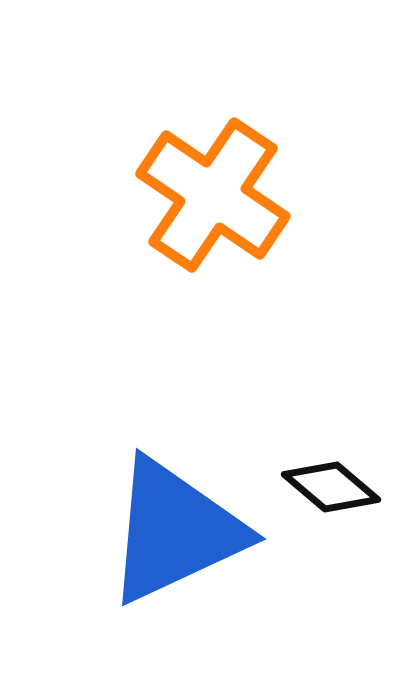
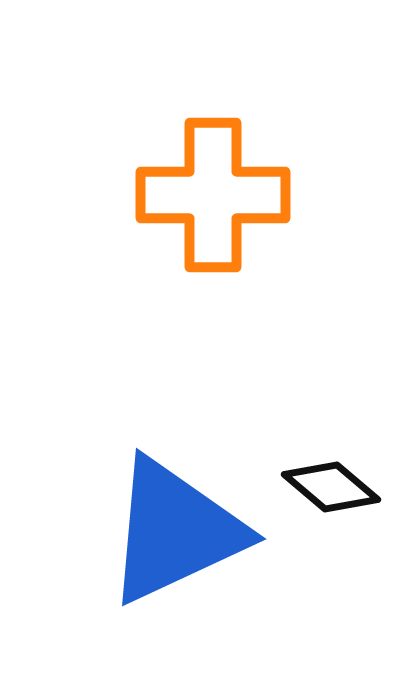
orange cross: rotated 34 degrees counterclockwise
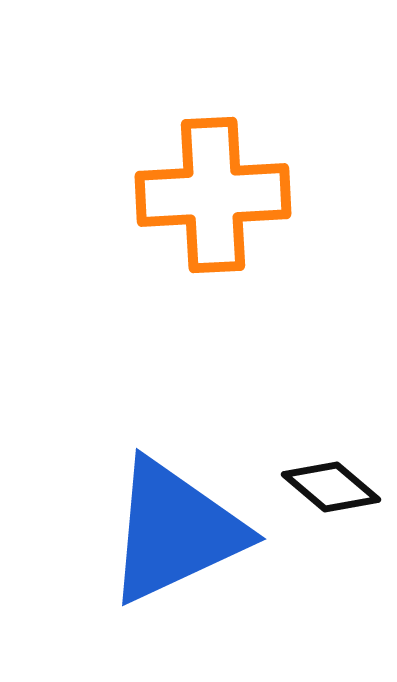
orange cross: rotated 3 degrees counterclockwise
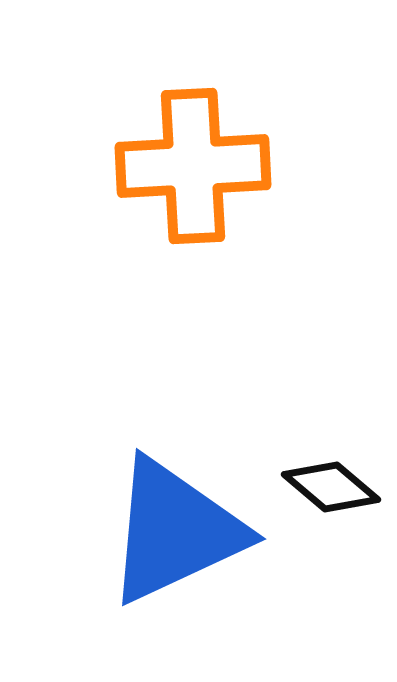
orange cross: moved 20 px left, 29 px up
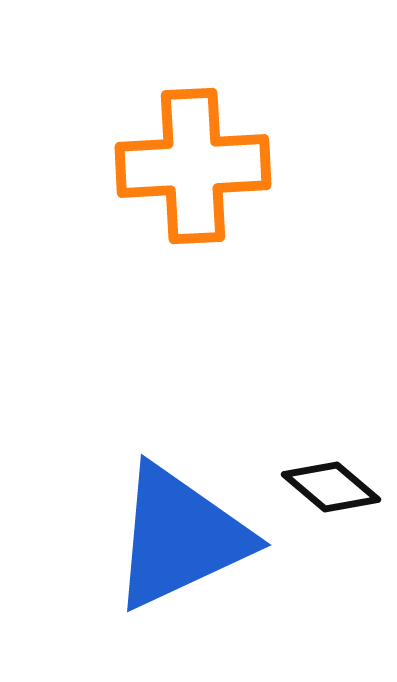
blue triangle: moved 5 px right, 6 px down
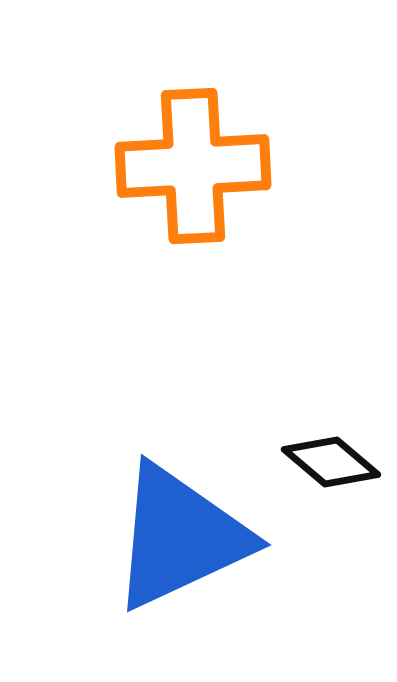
black diamond: moved 25 px up
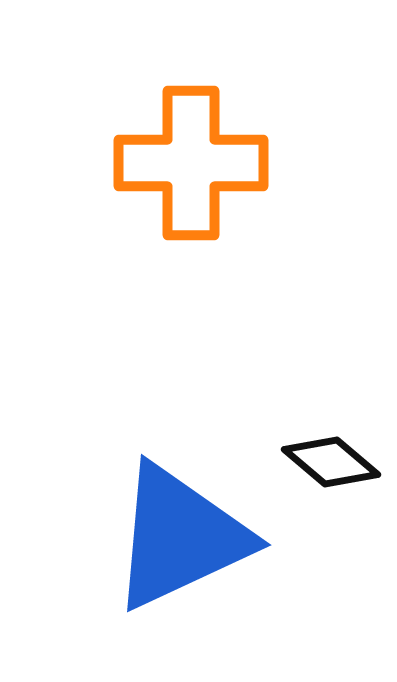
orange cross: moved 2 px left, 3 px up; rotated 3 degrees clockwise
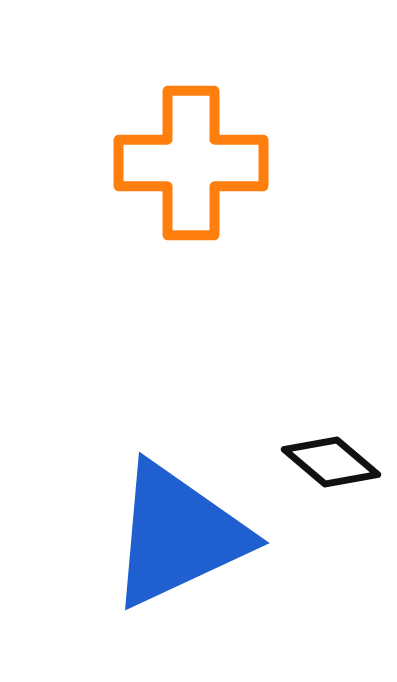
blue triangle: moved 2 px left, 2 px up
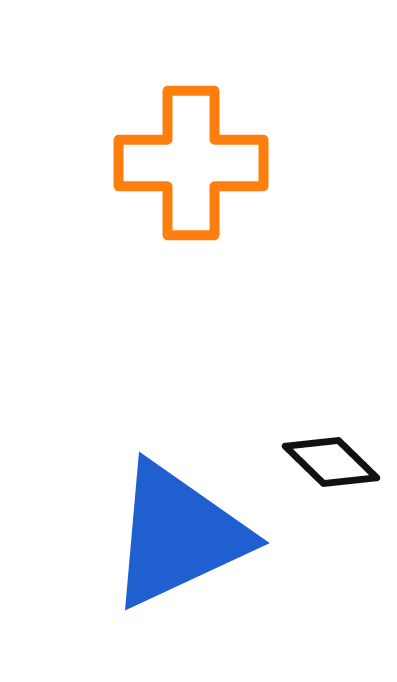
black diamond: rotated 4 degrees clockwise
